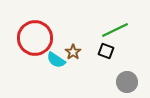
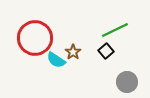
black square: rotated 28 degrees clockwise
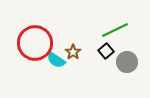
red circle: moved 5 px down
gray circle: moved 20 px up
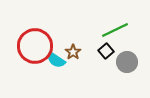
red circle: moved 3 px down
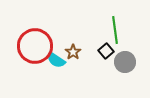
green line: rotated 72 degrees counterclockwise
gray circle: moved 2 px left
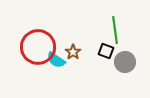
red circle: moved 3 px right, 1 px down
black square: rotated 28 degrees counterclockwise
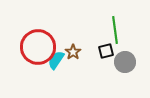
black square: rotated 35 degrees counterclockwise
cyan semicircle: rotated 90 degrees clockwise
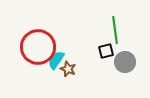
brown star: moved 5 px left, 17 px down; rotated 14 degrees counterclockwise
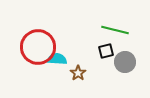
green line: rotated 68 degrees counterclockwise
cyan semicircle: moved 1 px right, 1 px up; rotated 60 degrees clockwise
brown star: moved 10 px right, 4 px down; rotated 14 degrees clockwise
